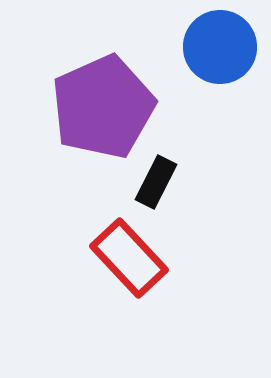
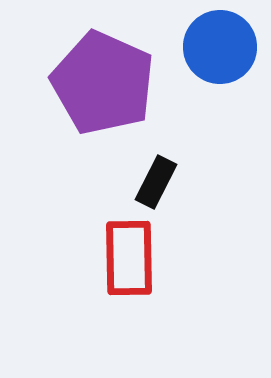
purple pentagon: moved 24 px up; rotated 24 degrees counterclockwise
red rectangle: rotated 42 degrees clockwise
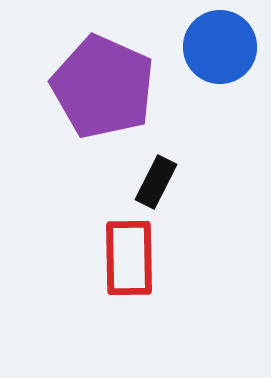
purple pentagon: moved 4 px down
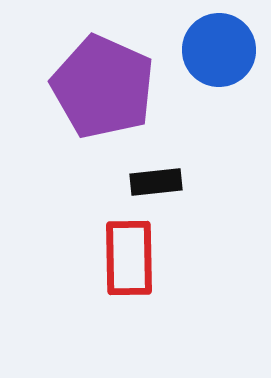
blue circle: moved 1 px left, 3 px down
black rectangle: rotated 57 degrees clockwise
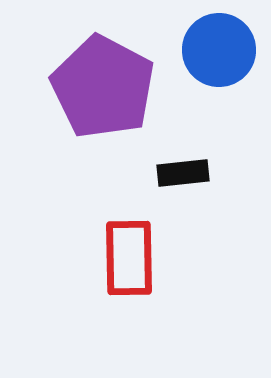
purple pentagon: rotated 4 degrees clockwise
black rectangle: moved 27 px right, 9 px up
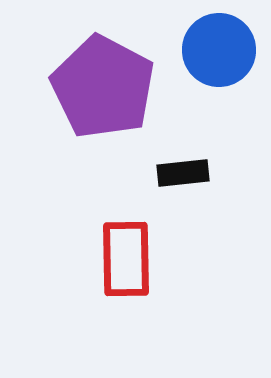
red rectangle: moved 3 px left, 1 px down
